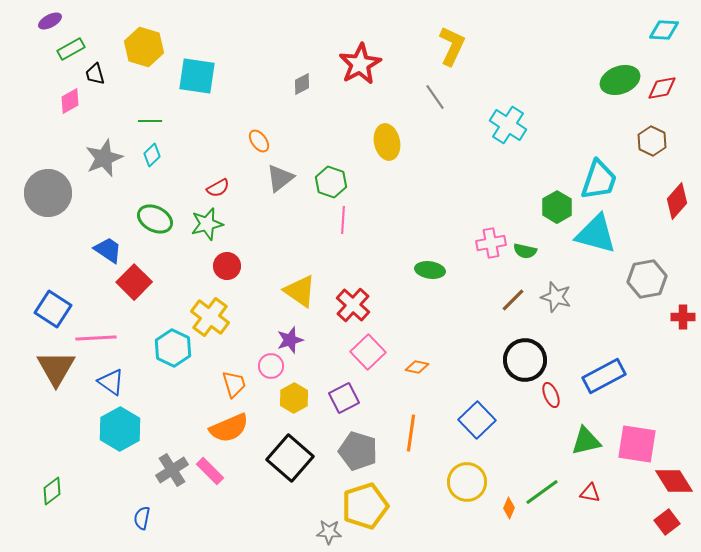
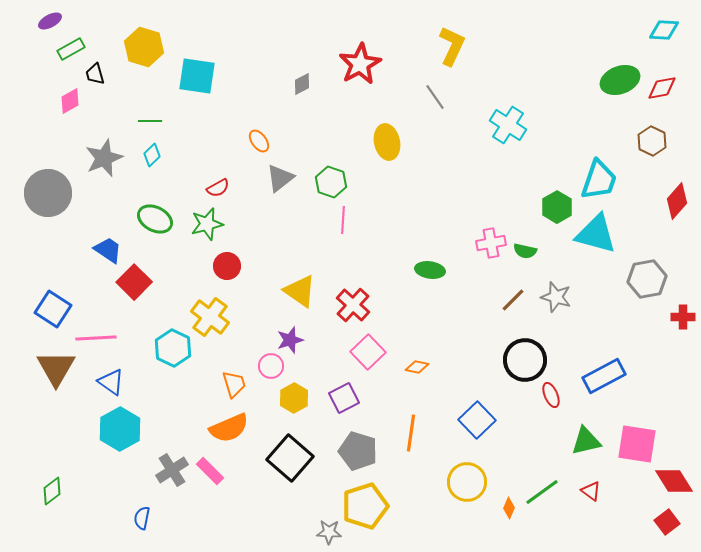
red triangle at (590, 493): moved 1 px right, 2 px up; rotated 25 degrees clockwise
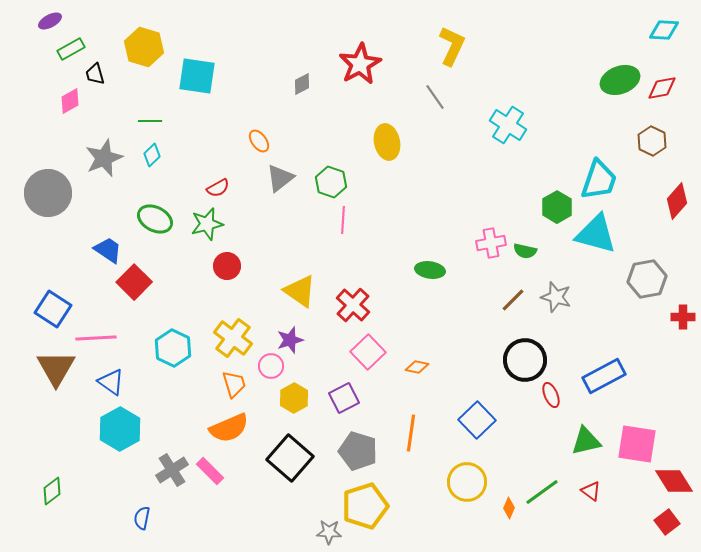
yellow cross at (210, 317): moved 23 px right, 21 px down
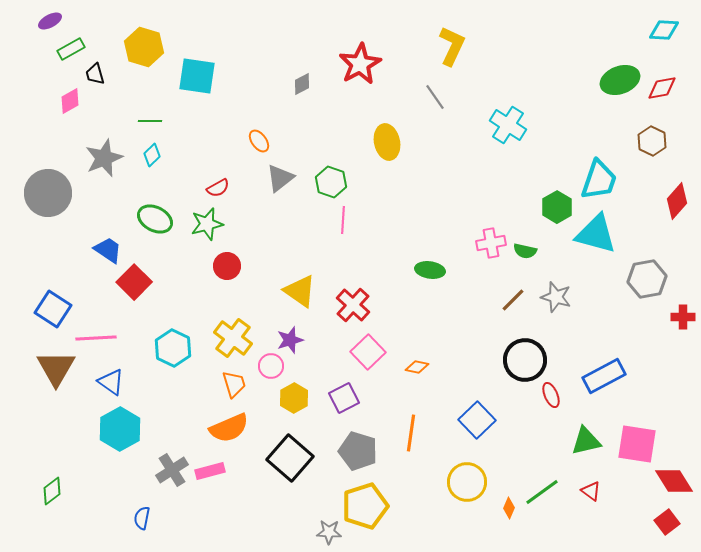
pink rectangle at (210, 471): rotated 60 degrees counterclockwise
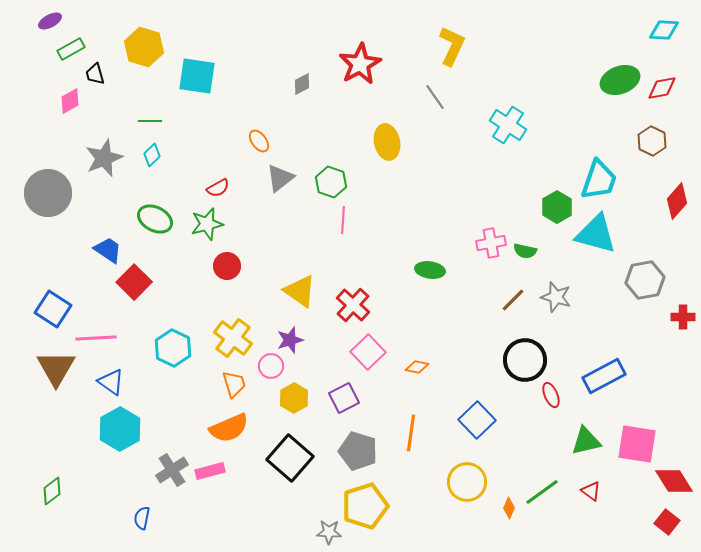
gray hexagon at (647, 279): moved 2 px left, 1 px down
red square at (667, 522): rotated 15 degrees counterclockwise
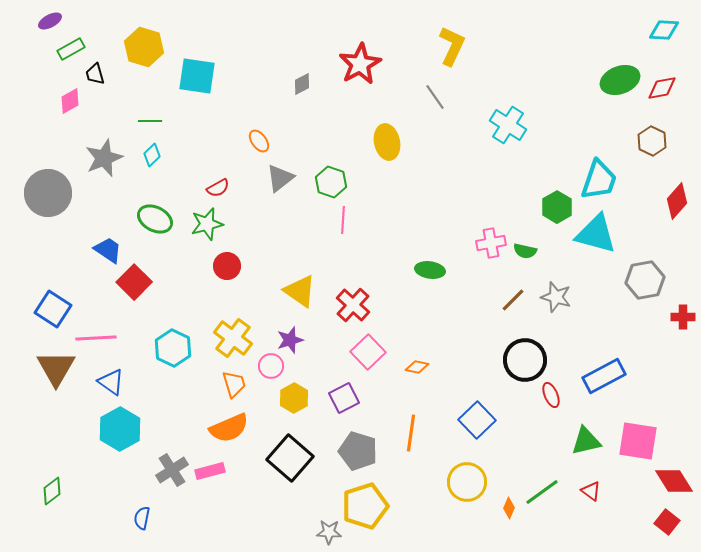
pink square at (637, 444): moved 1 px right, 3 px up
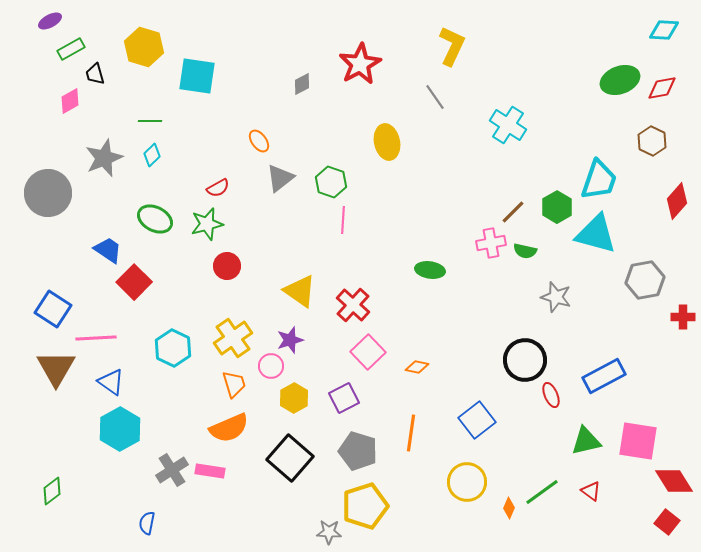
brown line at (513, 300): moved 88 px up
yellow cross at (233, 338): rotated 18 degrees clockwise
blue square at (477, 420): rotated 6 degrees clockwise
pink rectangle at (210, 471): rotated 24 degrees clockwise
blue semicircle at (142, 518): moved 5 px right, 5 px down
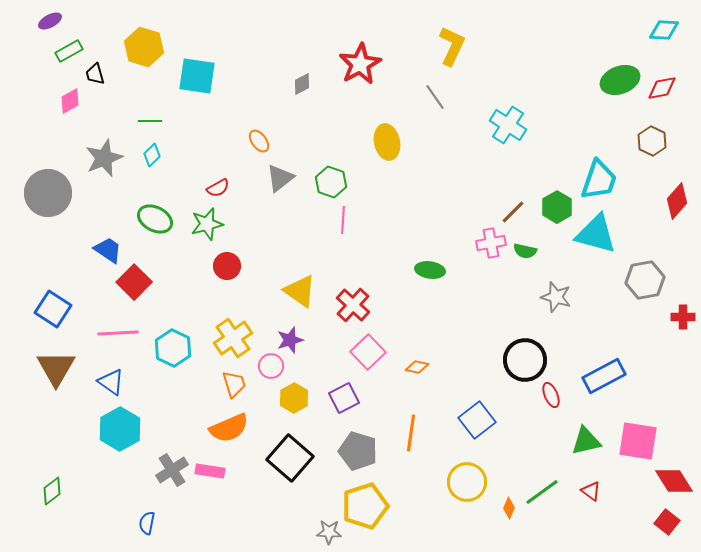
green rectangle at (71, 49): moved 2 px left, 2 px down
pink line at (96, 338): moved 22 px right, 5 px up
